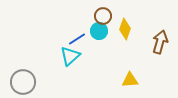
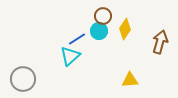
yellow diamond: rotated 15 degrees clockwise
gray circle: moved 3 px up
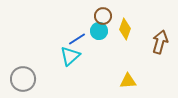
yellow diamond: rotated 15 degrees counterclockwise
yellow triangle: moved 2 px left, 1 px down
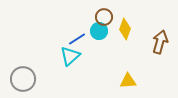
brown circle: moved 1 px right, 1 px down
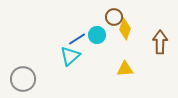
brown circle: moved 10 px right
cyan circle: moved 2 px left, 4 px down
brown arrow: rotated 15 degrees counterclockwise
yellow triangle: moved 3 px left, 12 px up
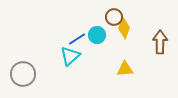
yellow diamond: moved 1 px left, 1 px up
gray circle: moved 5 px up
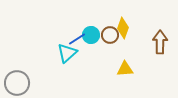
brown circle: moved 4 px left, 18 px down
yellow diamond: moved 1 px left
cyan circle: moved 6 px left
cyan triangle: moved 3 px left, 3 px up
gray circle: moved 6 px left, 9 px down
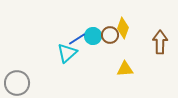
cyan circle: moved 2 px right, 1 px down
